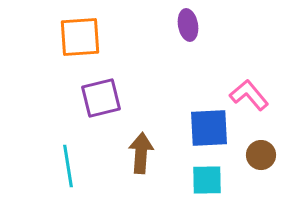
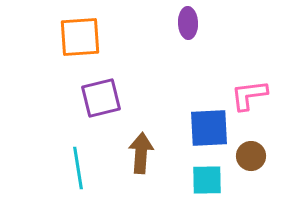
purple ellipse: moved 2 px up; rotated 8 degrees clockwise
pink L-shape: rotated 57 degrees counterclockwise
brown circle: moved 10 px left, 1 px down
cyan line: moved 10 px right, 2 px down
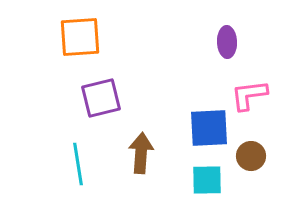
purple ellipse: moved 39 px right, 19 px down
cyan line: moved 4 px up
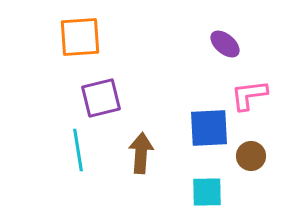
purple ellipse: moved 2 px left, 2 px down; rotated 48 degrees counterclockwise
cyan line: moved 14 px up
cyan square: moved 12 px down
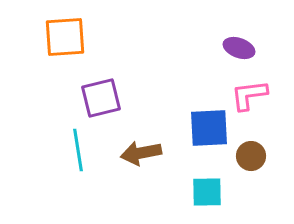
orange square: moved 15 px left
purple ellipse: moved 14 px right, 4 px down; rotated 20 degrees counterclockwise
brown arrow: rotated 105 degrees counterclockwise
